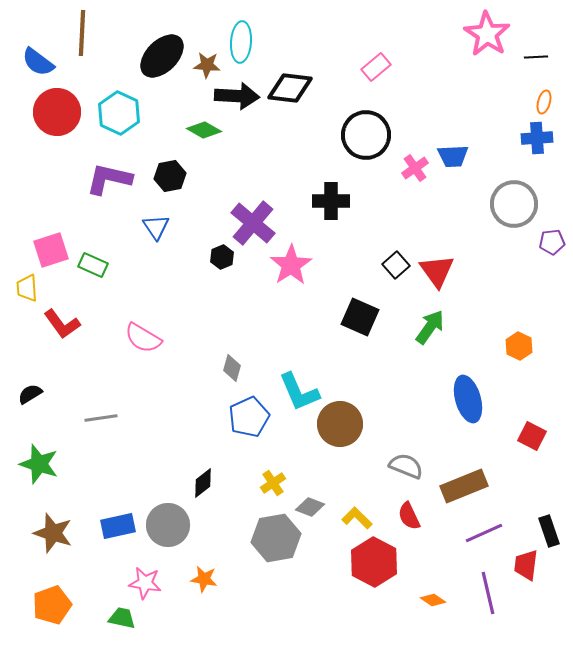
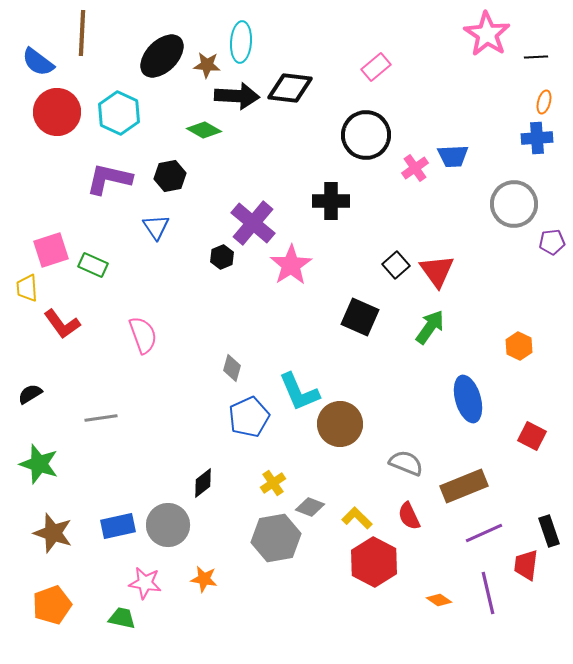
pink semicircle at (143, 338): moved 3 px up; rotated 141 degrees counterclockwise
gray semicircle at (406, 466): moved 3 px up
orange diamond at (433, 600): moved 6 px right
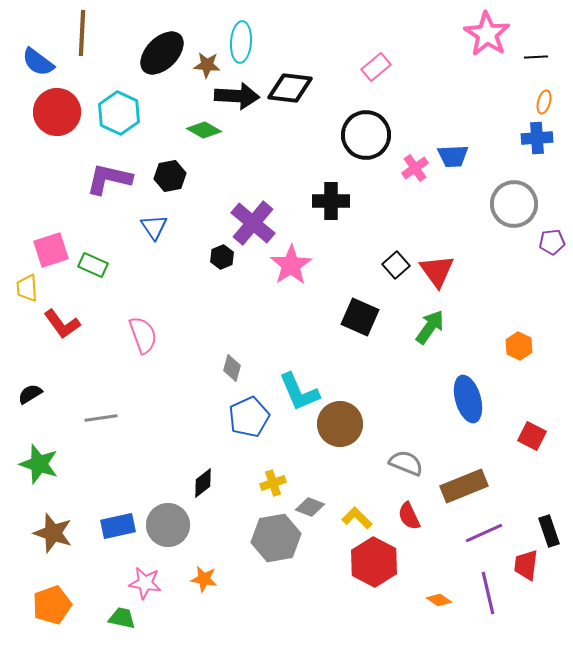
black ellipse at (162, 56): moved 3 px up
blue triangle at (156, 227): moved 2 px left
yellow cross at (273, 483): rotated 15 degrees clockwise
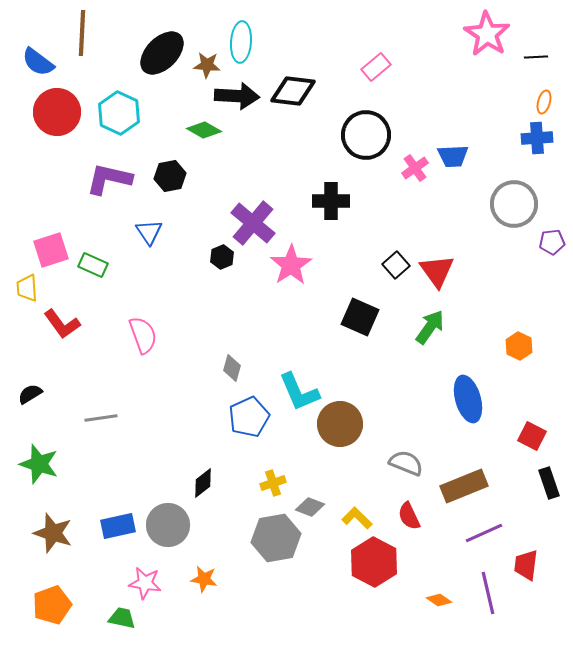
black diamond at (290, 88): moved 3 px right, 3 px down
blue triangle at (154, 227): moved 5 px left, 5 px down
black rectangle at (549, 531): moved 48 px up
